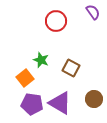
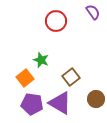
brown square: moved 9 px down; rotated 24 degrees clockwise
brown circle: moved 2 px right
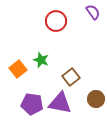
orange square: moved 7 px left, 9 px up
purple triangle: rotated 20 degrees counterclockwise
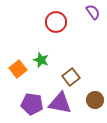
red circle: moved 1 px down
brown circle: moved 1 px left, 1 px down
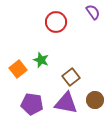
purple triangle: moved 6 px right
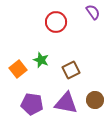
brown square: moved 7 px up; rotated 12 degrees clockwise
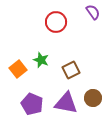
brown circle: moved 2 px left, 2 px up
purple pentagon: rotated 15 degrees clockwise
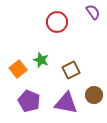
red circle: moved 1 px right
brown circle: moved 1 px right, 3 px up
purple pentagon: moved 3 px left, 3 px up
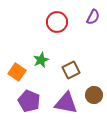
purple semicircle: moved 5 px down; rotated 63 degrees clockwise
green star: rotated 28 degrees clockwise
orange square: moved 1 px left, 3 px down; rotated 18 degrees counterclockwise
